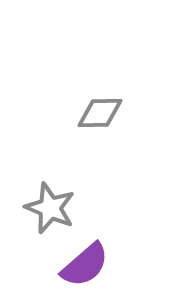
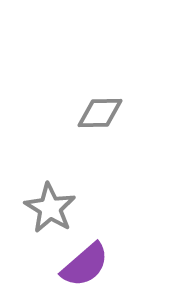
gray star: rotated 9 degrees clockwise
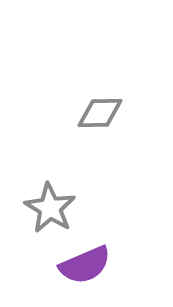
purple semicircle: rotated 18 degrees clockwise
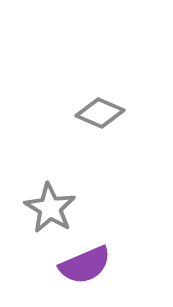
gray diamond: rotated 24 degrees clockwise
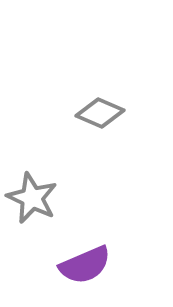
gray star: moved 18 px left, 10 px up; rotated 6 degrees counterclockwise
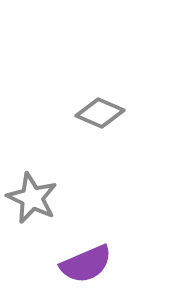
purple semicircle: moved 1 px right, 1 px up
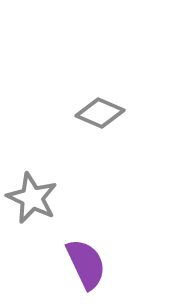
purple semicircle: rotated 92 degrees counterclockwise
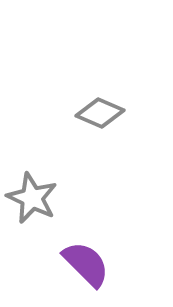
purple semicircle: rotated 20 degrees counterclockwise
